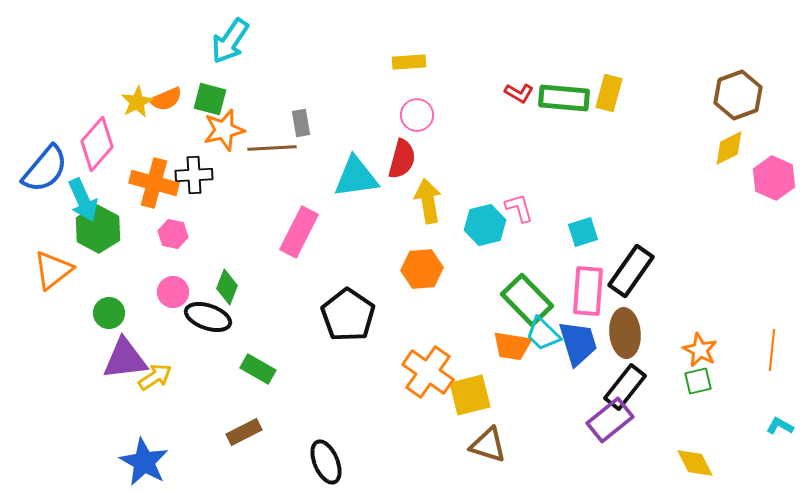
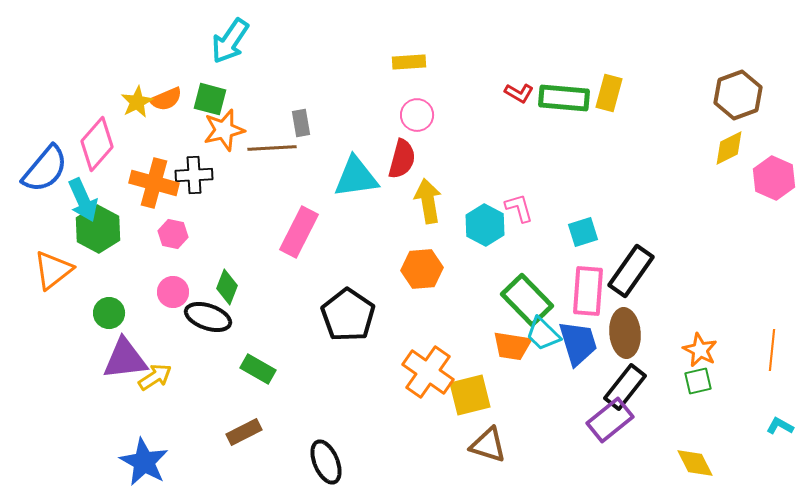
cyan hexagon at (485, 225): rotated 18 degrees counterclockwise
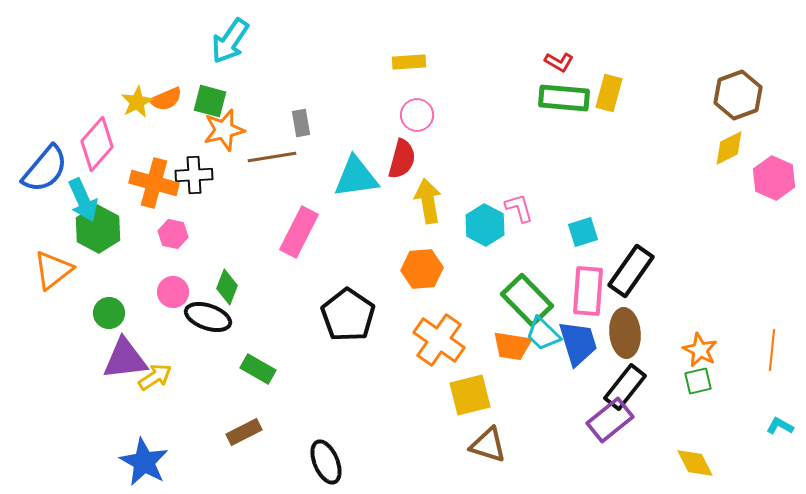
red L-shape at (519, 93): moved 40 px right, 31 px up
green square at (210, 99): moved 2 px down
brown line at (272, 148): moved 9 px down; rotated 6 degrees counterclockwise
orange cross at (428, 372): moved 11 px right, 32 px up
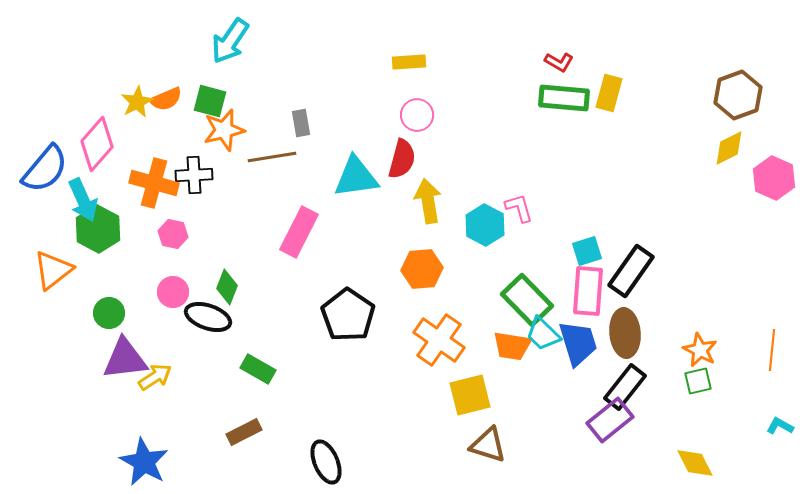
cyan square at (583, 232): moved 4 px right, 19 px down
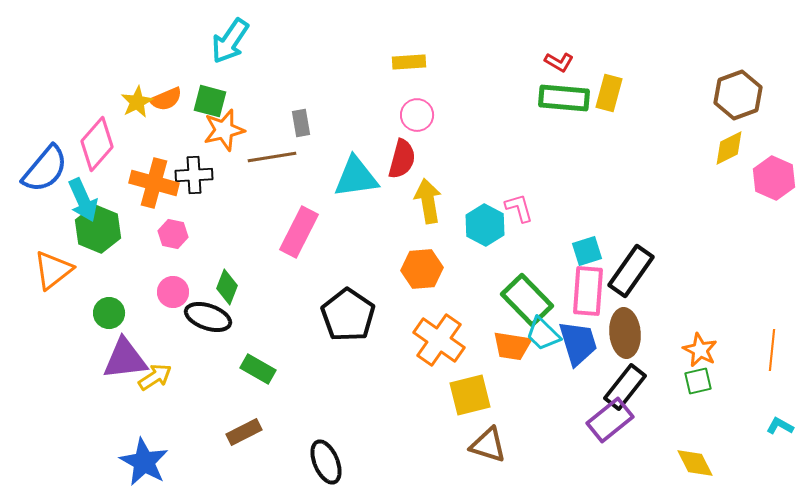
green hexagon at (98, 229): rotated 6 degrees counterclockwise
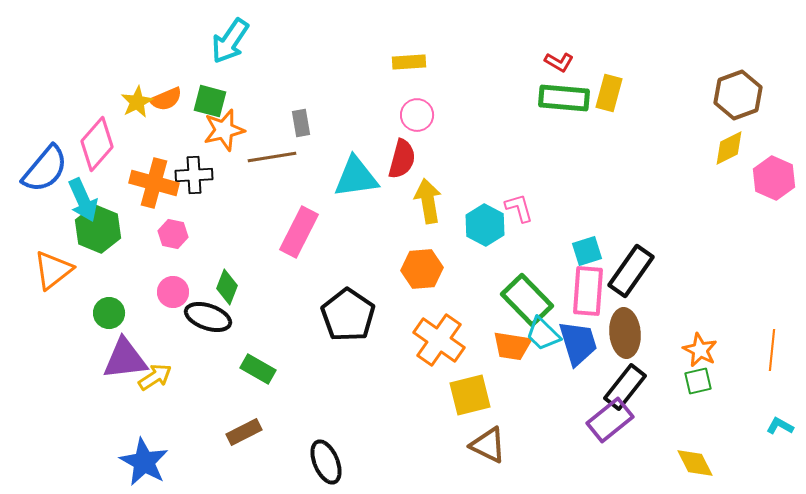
brown triangle at (488, 445): rotated 9 degrees clockwise
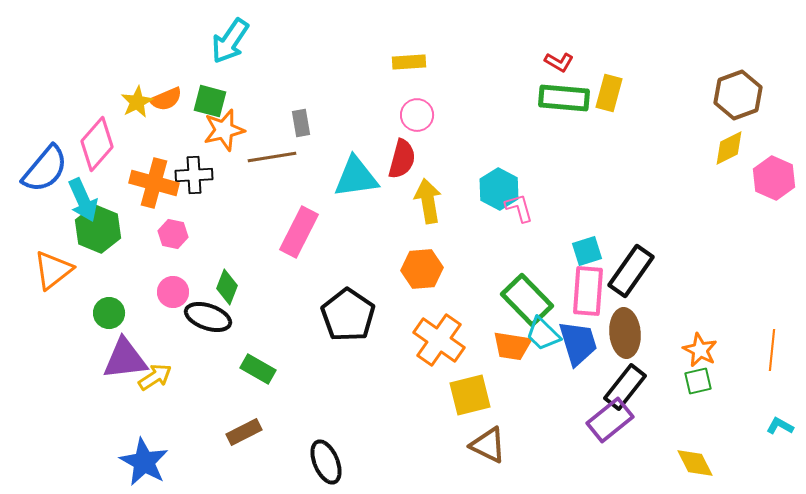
cyan hexagon at (485, 225): moved 14 px right, 36 px up
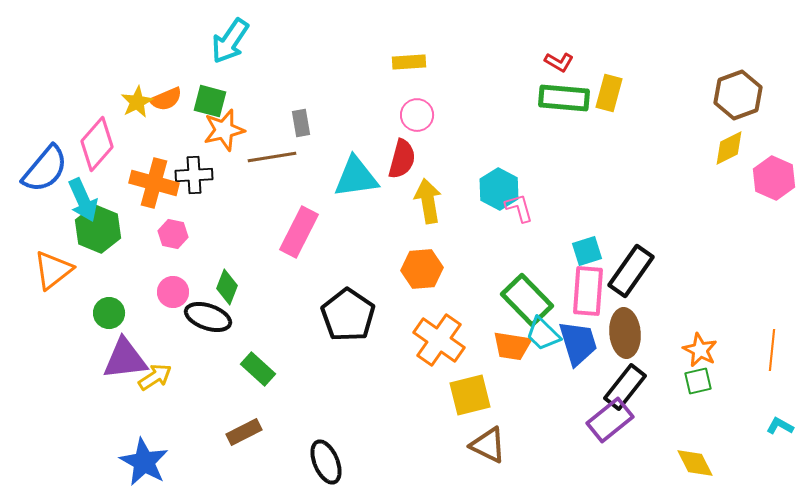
green rectangle at (258, 369): rotated 12 degrees clockwise
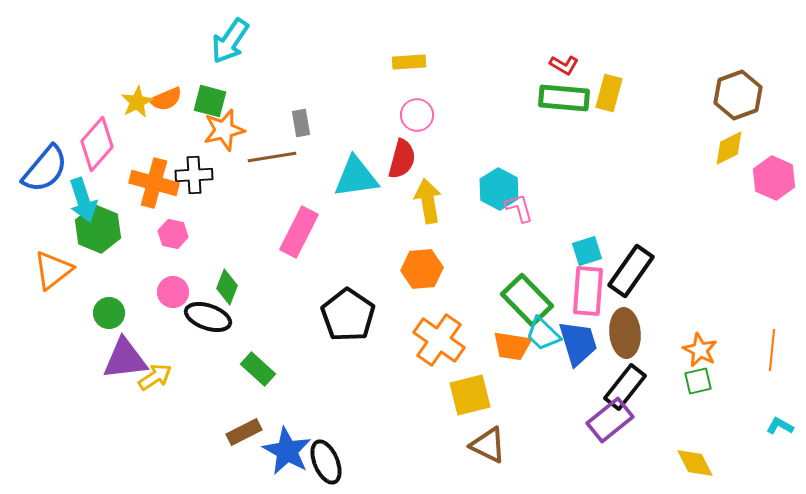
red L-shape at (559, 62): moved 5 px right, 3 px down
cyan arrow at (83, 200): rotated 6 degrees clockwise
blue star at (144, 462): moved 143 px right, 11 px up
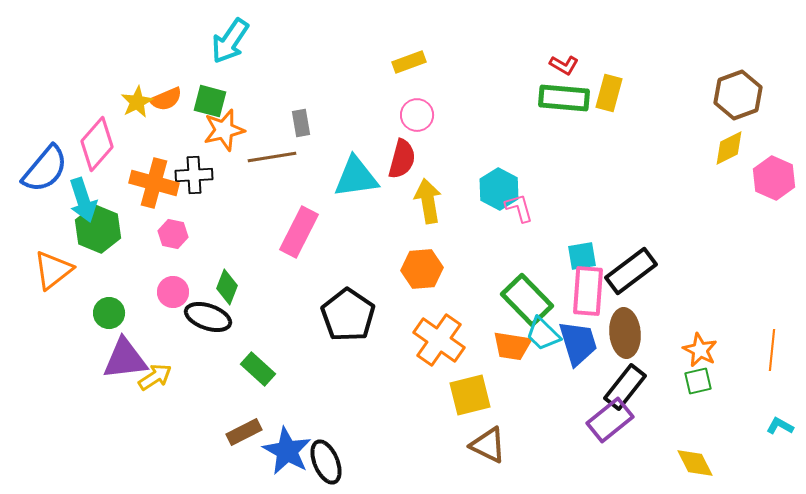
yellow rectangle at (409, 62): rotated 16 degrees counterclockwise
cyan square at (587, 251): moved 5 px left, 5 px down; rotated 8 degrees clockwise
black rectangle at (631, 271): rotated 18 degrees clockwise
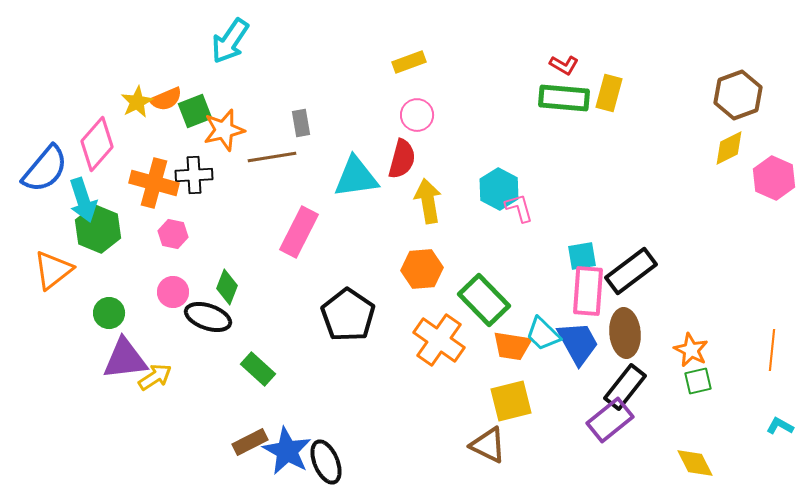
green square at (210, 101): moved 15 px left, 10 px down; rotated 36 degrees counterclockwise
green rectangle at (527, 300): moved 43 px left
blue trapezoid at (578, 343): rotated 12 degrees counterclockwise
orange star at (700, 350): moved 9 px left
yellow square at (470, 395): moved 41 px right, 6 px down
brown rectangle at (244, 432): moved 6 px right, 10 px down
